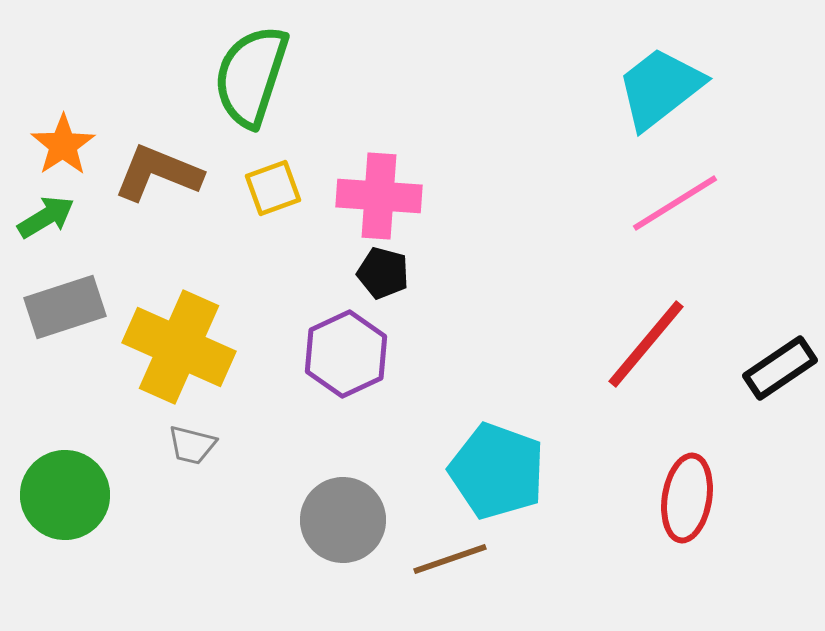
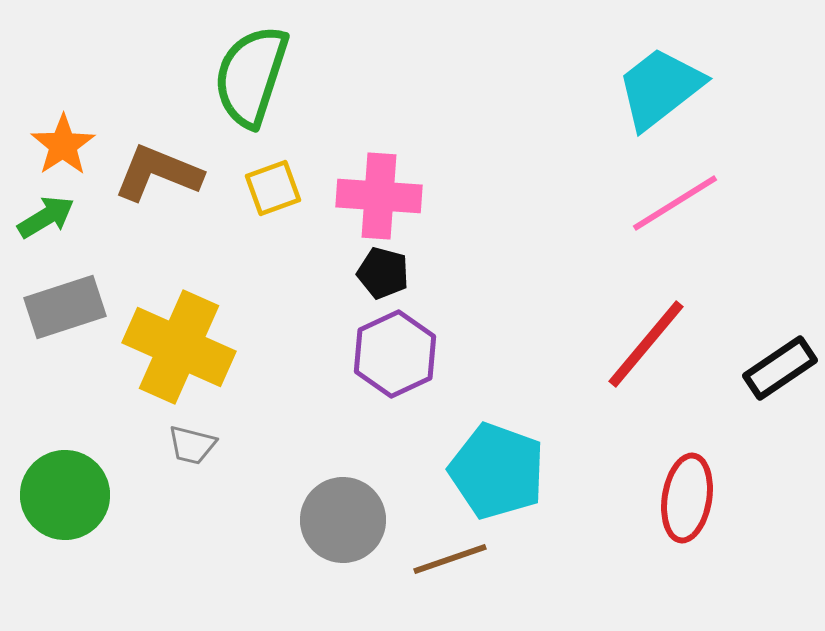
purple hexagon: moved 49 px right
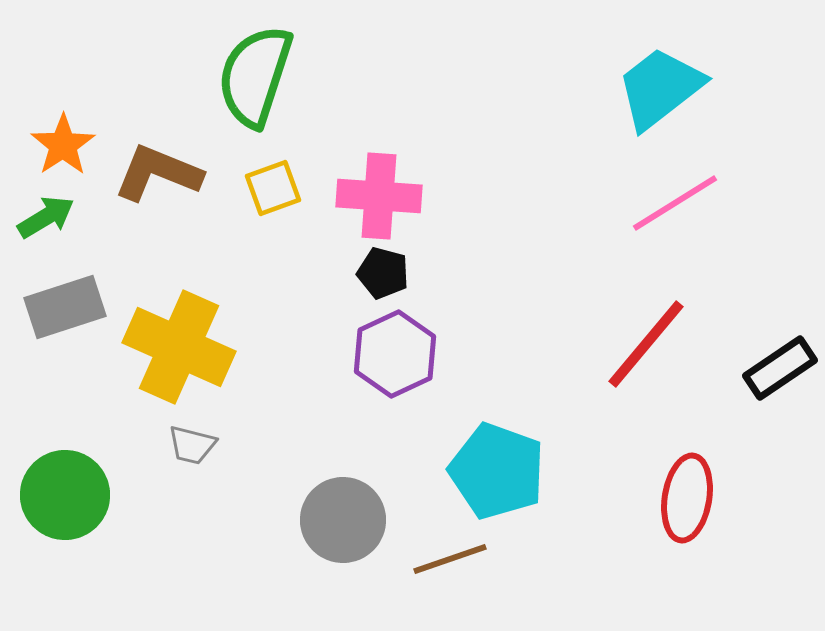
green semicircle: moved 4 px right
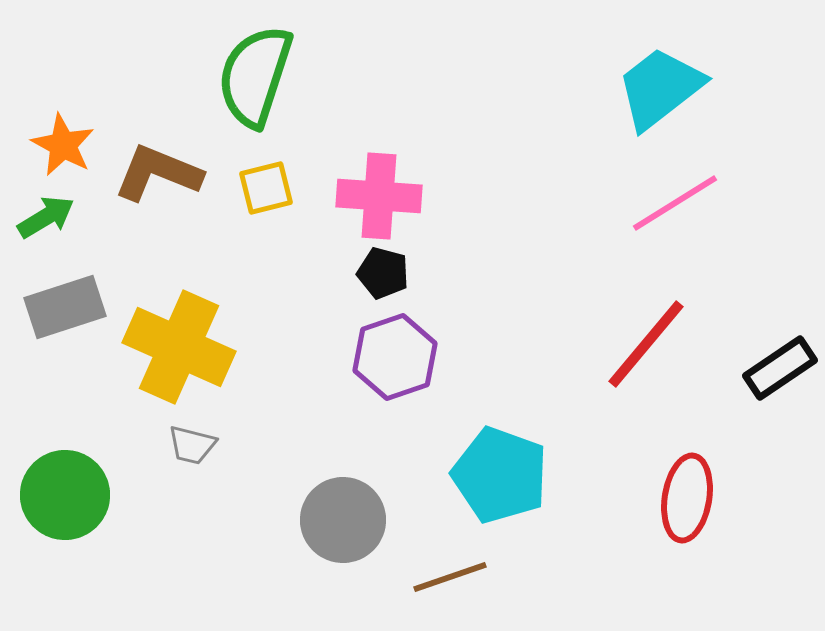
orange star: rotated 10 degrees counterclockwise
yellow square: moved 7 px left; rotated 6 degrees clockwise
purple hexagon: moved 3 px down; rotated 6 degrees clockwise
cyan pentagon: moved 3 px right, 4 px down
brown line: moved 18 px down
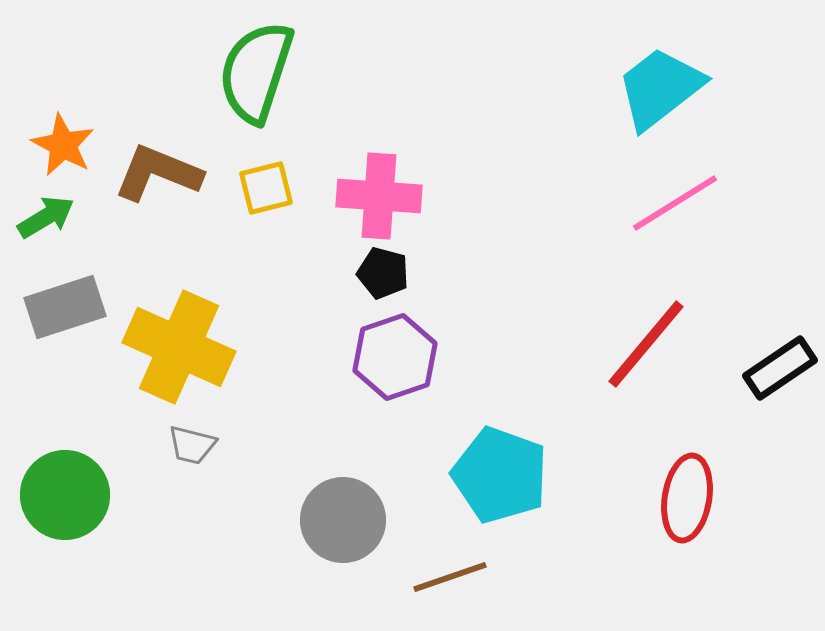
green semicircle: moved 1 px right, 4 px up
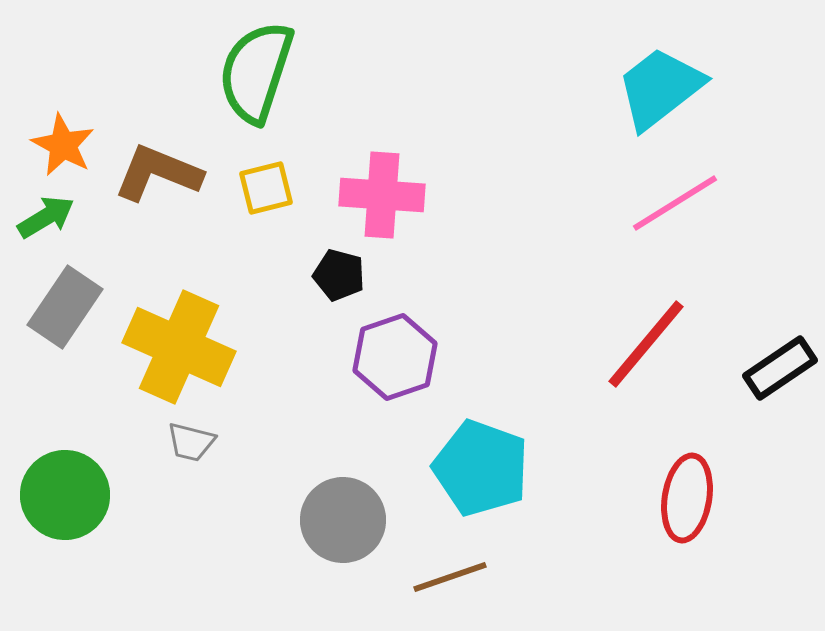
pink cross: moved 3 px right, 1 px up
black pentagon: moved 44 px left, 2 px down
gray rectangle: rotated 38 degrees counterclockwise
gray trapezoid: moved 1 px left, 3 px up
cyan pentagon: moved 19 px left, 7 px up
